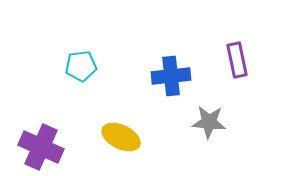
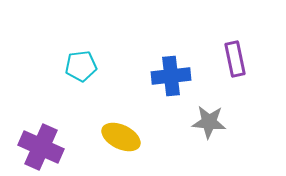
purple rectangle: moved 2 px left, 1 px up
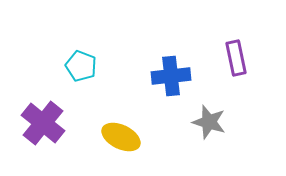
purple rectangle: moved 1 px right, 1 px up
cyan pentagon: rotated 28 degrees clockwise
gray star: rotated 12 degrees clockwise
purple cross: moved 2 px right, 24 px up; rotated 15 degrees clockwise
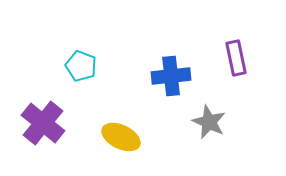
gray star: rotated 8 degrees clockwise
